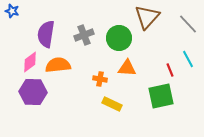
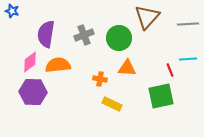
gray line: rotated 50 degrees counterclockwise
cyan line: rotated 66 degrees counterclockwise
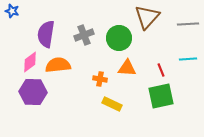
red line: moved 9 px left
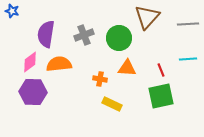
orange semicircle: moved 1 px right, 1 px up
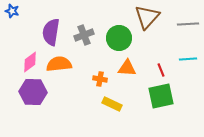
purple semicircle: moved 5 px right, 2 px up
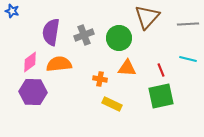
cyan line: rotated 18 degrees clockwise
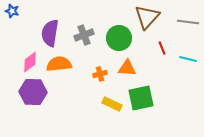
gray line: moved 2 px up; rotated 10 degrees clockwise
purple semicircle: moved 1 px left, 1 px down
red line: moved 1 px right, 22 px up
orange cross: moved 5 px up; rotated 24 degrees counterclockwise
green square: moved 20 px left, 2 px down
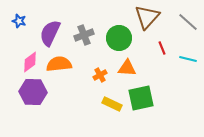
blue star: moved 7 px right, 10 px down
gray line: rotated 35 degrees clockwise
purple semicircle: rotated 16 degrees clockwise
orange cross: moved 1 px down; rotated 16 degrees counterclockwise
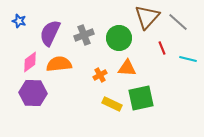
gray line: moved 10 px left
purple hexagon: moved 1 px down
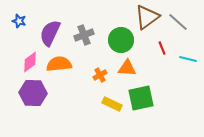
brown triangle: rotated 12 degrees clockwise
green circle: moved 2 px right, 2 px down
